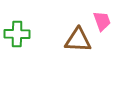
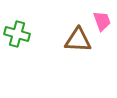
green cross: rotated 15 degrees clockwise
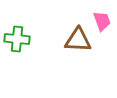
green cross: moved 5 px down; rotated 10 degrees counterclockwise
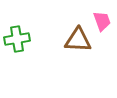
green cross: rotated 15 degrees counterclockwise
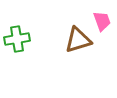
brown triangle: rotated 20 degrees counterclockwise
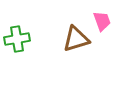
brown triangle: moved 2 px left, 1 px up
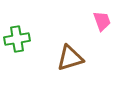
brown triangle: moved 6 px left, 19 px down
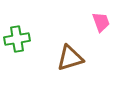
pink trapezoid: moved 1 px left, 1 px down
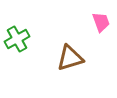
green cross: rotated 20 degrees counterclockwise
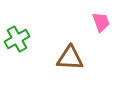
brown triangle: rotated 20 degrees clockwise
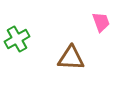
brown triangle: moved 1 px right
